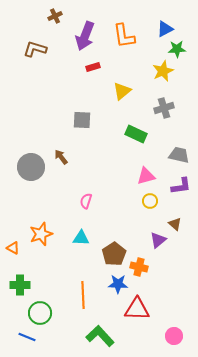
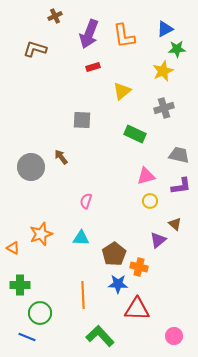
purple arrow: moved 4 px right, 2 px up
green rectangle: moved 1 px left
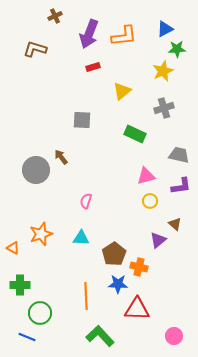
orange L-shape: rotated 88 degrees counterclockwise
gray circle: moved 5 px right, 3 px down
orange line: moved 3 px right, 1 px down
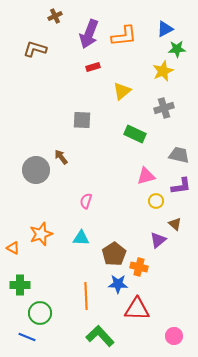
yellow circle: moved 6 px right
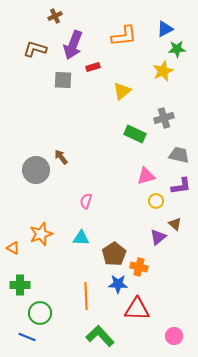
purple arrow: moved 16 px left, 11 px down
gray cross: moved 10 px down
gray square: moved 19 px left, 40 px up
purple triangle: moved 3 px up
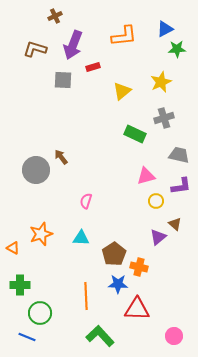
yellow star: moved 2 px left, 11 px down
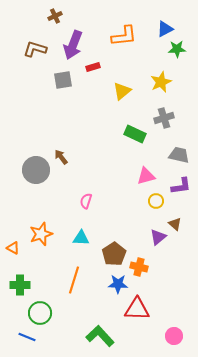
gray square: rotated 12 degrees counterclockwise
orange line: moved 12 px left, 16 px up; rotated 20 degrees clockwise
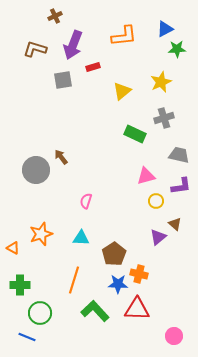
orange cross: moved 7 px down
green L-shape: moved 5 px left, 25 px up
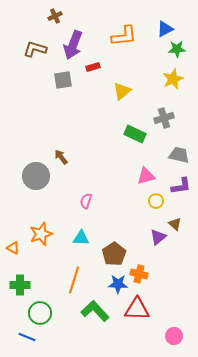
yellow star: moved 12 px right, 3 px up
gray circle: moved 6 px down
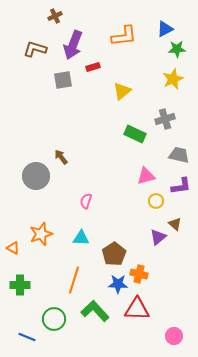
gray cross: moved 1 px right, 1 px down
green circle: moved 14 px right, 6 px down
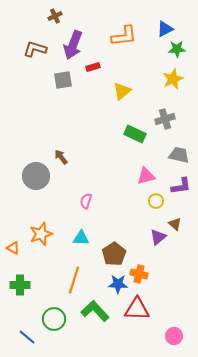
blue line: rotated 18 degrees clockwise
